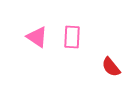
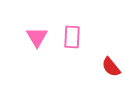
pink triangle: rotated 25 degrees clockwise
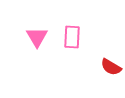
red semicircle: rotated 20 degrees counterclockwise
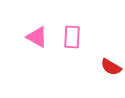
pink triangle: rotated 30 degrees counterclockwise
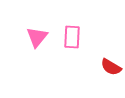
pink triangle: rotated 40 degrees clockwise
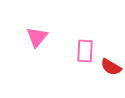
pink rectangle: moved 13 px right, 14 px down
